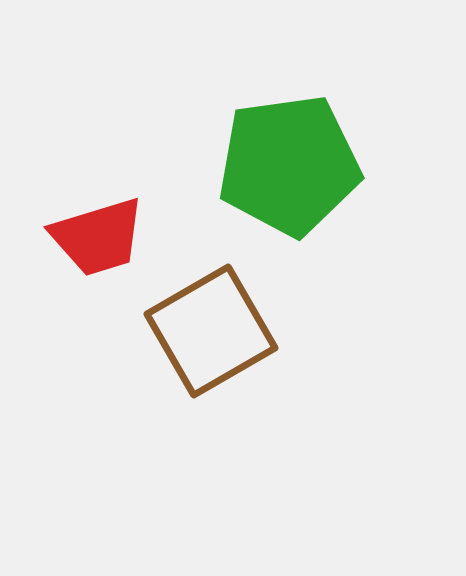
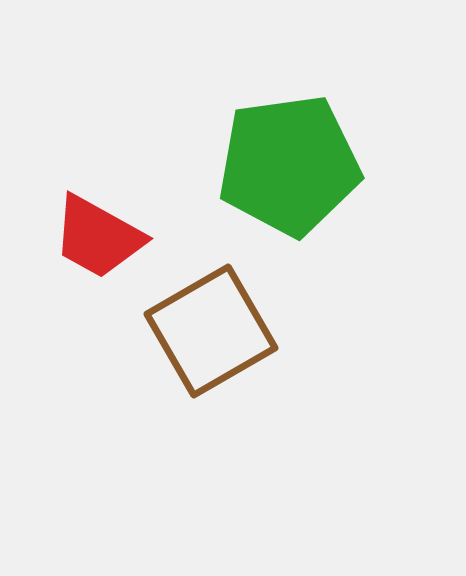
red trapezoid: rotated 46 degrees clockwise
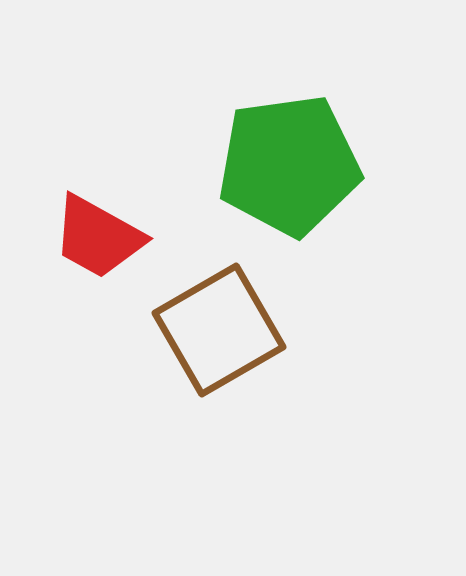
brown square: moved 8 px right, 1 px up
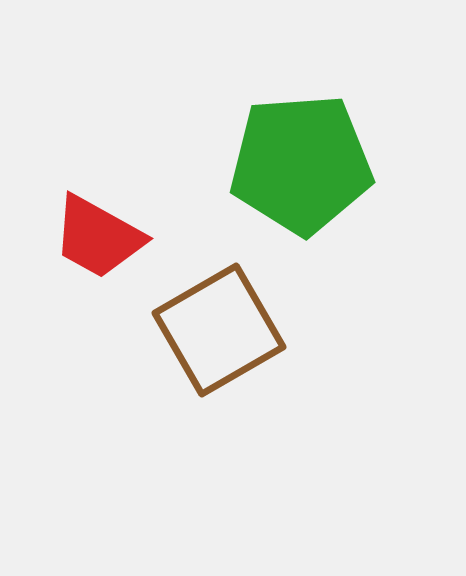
green pentagon: moved 12 px right, 1 px up; rotated 4 degrees clockwise
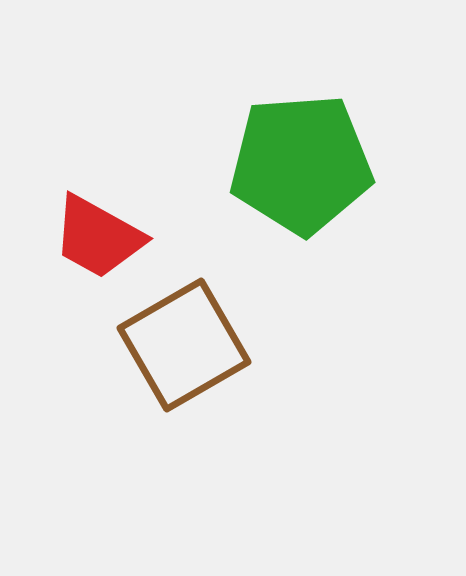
brown square: moved 35 px left, 15 px down
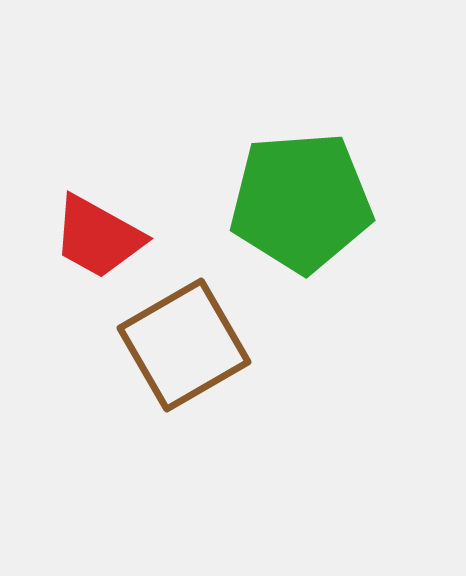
green pentagon: moved 38 px down
